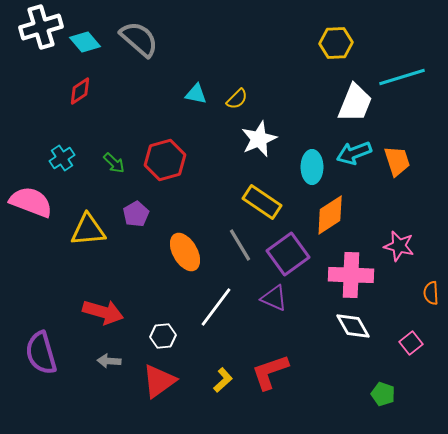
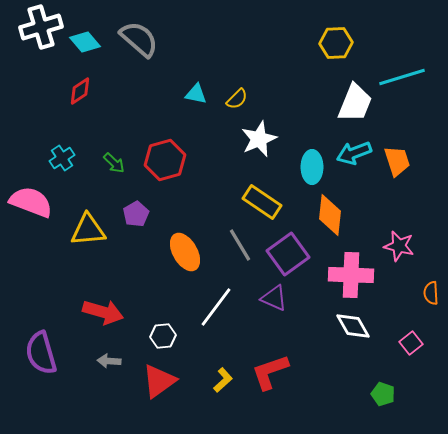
orange diamond: rotated 51 degrees counterclockwise
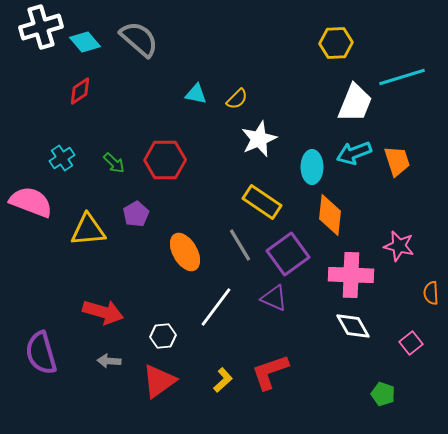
red hexagon: rotated 15 degrees clockwise
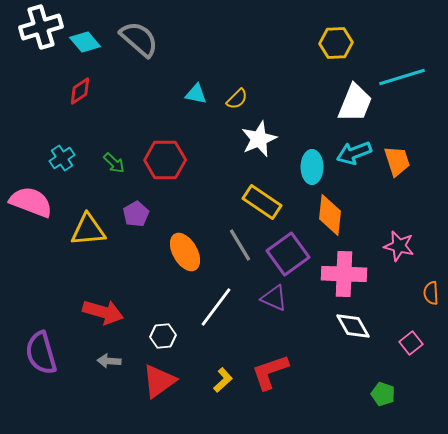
pink cross: moved 7 px left, 1 px up
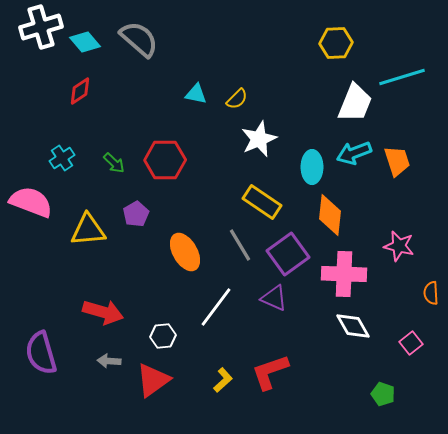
red triangle: moved 6 px left, 1 px up
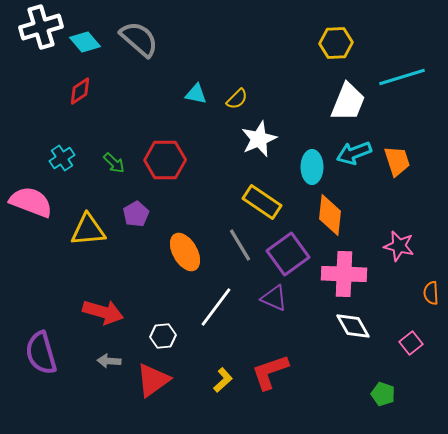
white trapezoid: moved 7 px left, 1 px up
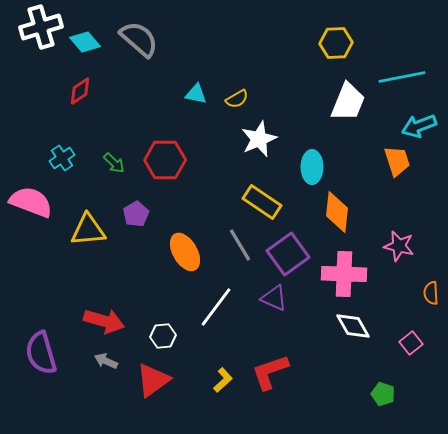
cyan line: rotated 6 degrees clockwise
yellow semicircle: rotated 15 degrees clockwise
cyan arrow: moved 65 px right, 27 px up
orange diamond: moved 7 px right, 3 px up
red arrow: moved 1 px right, 9 px down
gray arrow: moved 3 px left; rotated 20 degrees clockwise
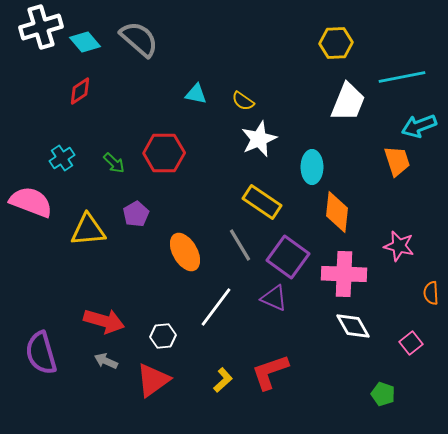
yellow semicircle: moved 6 px right, 2 px down; rotated 65 degrees clockwise
red hexagon: moved 1 px left, 7 px up
purple square: moved 3 px down; rotated 18 degrees counterclockwise
